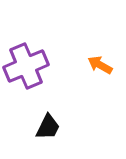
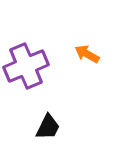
orange arrow: moved 13 px left, 11 px up
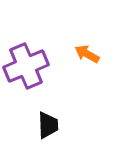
black trapezoid: moved 2 px up; rotated 28 degrees counterclockwise
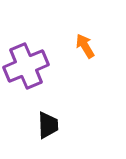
orange arrow: moved 2 px left, 8 px up; rotated 30 degrees clockwise
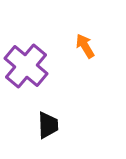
purple cross: rotated 27 degrees counterclockwise
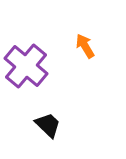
black trapezoid: rotated 44 degrees counterclockwise
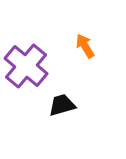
black trapezoid: moved 14 px right, 20 px up; rotated 60 degrees counterclockwise
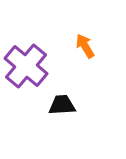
black trapezoid: rotated 12 degrees clockwise
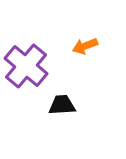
orange arrow: rotated 80 degrees counterclockwise
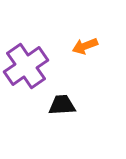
purple cross: rotated 15 degrees clockwise
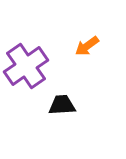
orange arrow: moved 2 px right; rotated 15 degrees counterclockwise
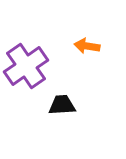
orange arrow: rotated 45 degrees clockwise
